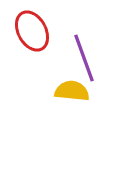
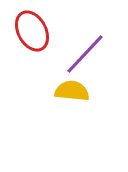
purple line: moved 1 px right, 4 px up; rotated 63 degrees clockwise
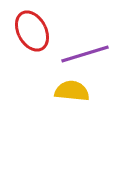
purple line: rotated 30 degrees clockwise
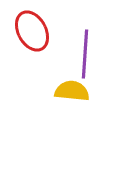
purple line: rotated 69 degrees counterclockwise
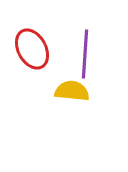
red ellipse: moved 18 px down
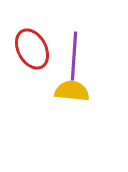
purple line: moved 11 px left, 2 px down
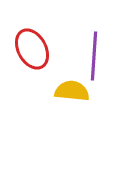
purple line: moved 20 px right
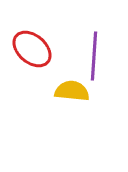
red ellipse: rotated 21 degrees counterclockwise
